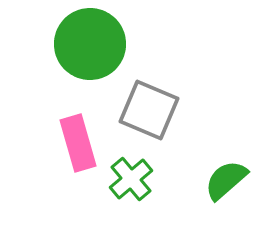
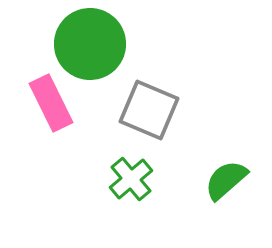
pink rectangle: moved 27 px left, 40 px up; rotated 10 degrees counterclockwise
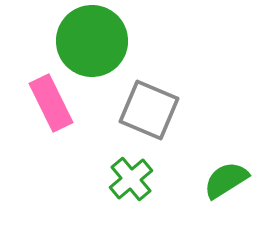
green circle: moved 2 px right, 3 px up
green semicircle: rotated 9 degrees clockwise
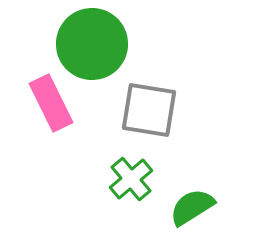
green circle: moved 3 px down
gray square: rotated 14 degrees counterclockwise
green semicircle: moved 34 px left, 27 px down
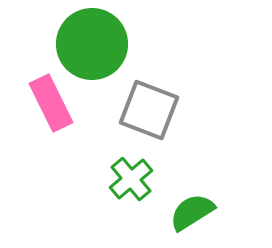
gray square: rotated 12 degrees clockwise
green semicircle: moved 5 px down
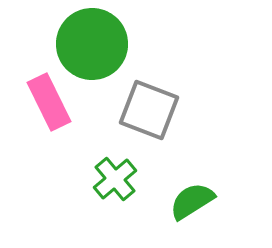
pink rectangle: moved 2 px left, 1 px up
green cross: moved 16 px left
green semicircle: moved 11 px up
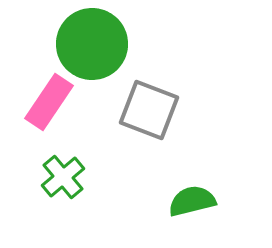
pink rectangle: rotated 60 degrees clockwise
green cross: moved 52 px left, 2 px up
green semicircle: rotated 18 degrees clockwise
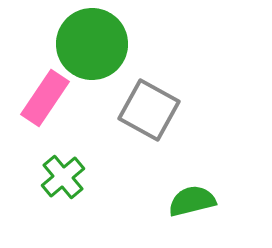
pink rectangle: moved 4 px left, 4 px up
gray square: rotated 8 degrees clockwise
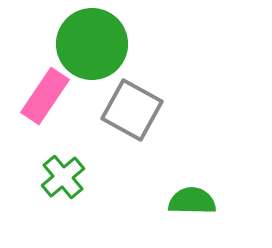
pink rectangle: moved 2 px up
gray square: moved 17 px left
green semicircle: rotated 15 degrees clockwise
